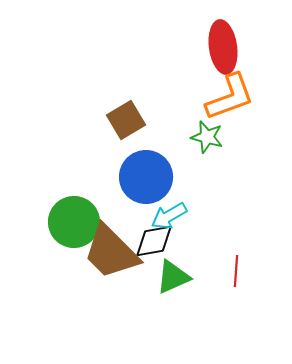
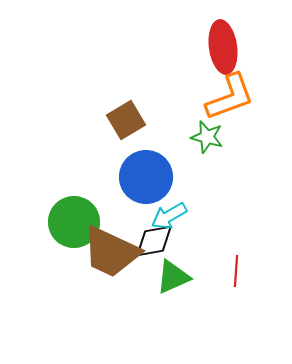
brown trapezoid: rotated 20 degrees counterclockwise
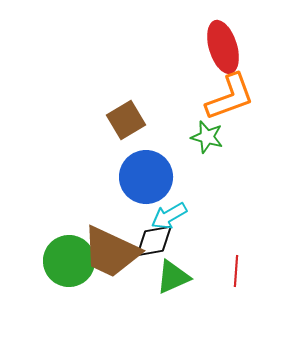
red ellipse: rotated 9 degrees counterclockwise
green circle: moved 5 px left, 39 px down
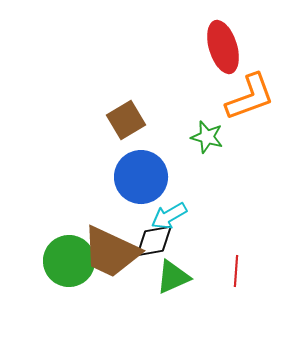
orange L-shape: moved 20 px right
blue circle: moved 5 px left
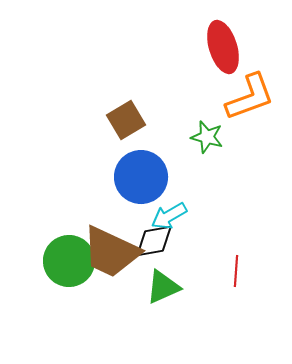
green triangle: moved 10 px left, 10 px down
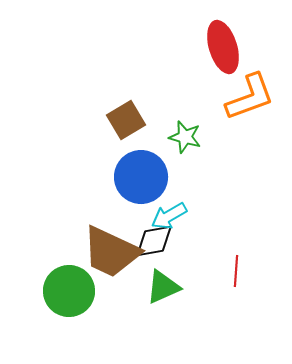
green star: moved 22 px left
green circle: moved 30 px down
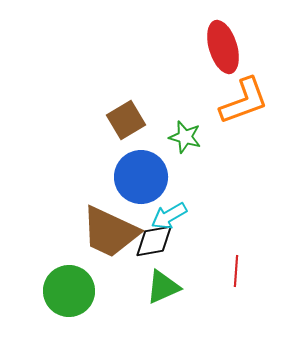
orange L-shape: moved 6 px left, 4 px down
brown trapezoid: moved 1 px left, 20 px up
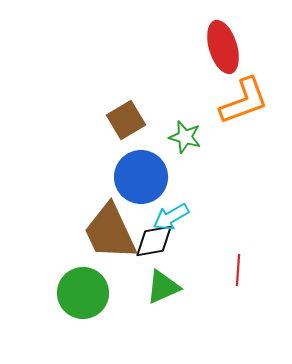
cyan arrow: moved 2 px right, 1 px down
brown trapezoid: rotated 40 degrees clockwise
red line: moved 2 px right, 1 px up
green circle: moved 14 px right, 2 px down
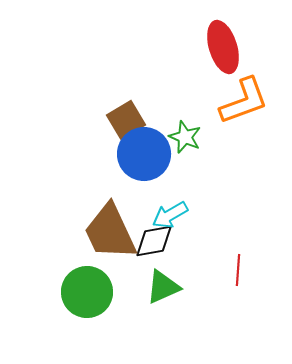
green star: rotated 8 degrees clockwise
blue circle: moved 3 px right, 23 px up
cyan arrow: moved 1 px left, 2 px up
green circle: moved 4 px right, 1 px up
